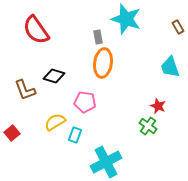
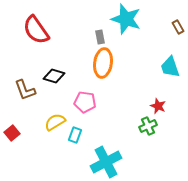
gray rectangle: moved 2 px right
green cross: rotated 30 degrees clockwise
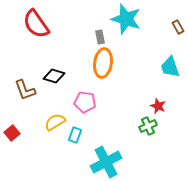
red semicircle: moved 6 px up
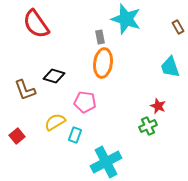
red square: moved 5 px right, 3 px down
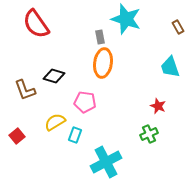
green cross: moved 1 px right, 8 px down
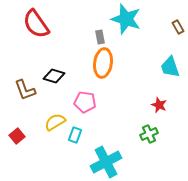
red star: moved 1 px right, 1 px up
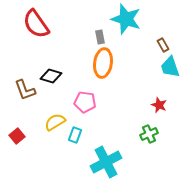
brown rectangle: moved 15 px left, 18 px down
black diamond: moved 3 px left
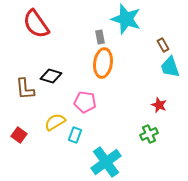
brown L-shape: moved 1 px up; rotated 15 degrees clockwise
red square: moved 2 px right, 1 px up; rotated 14 degrees counterclockwise
cyan cross: rotated 8 degrees counterclockwise
